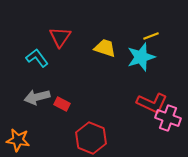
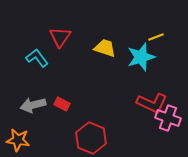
yellow line: moved 5 px right, 1 px down
gray arrow: moved 4 px left, 8 px down
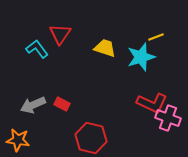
red triangle: moved 3 px up
cyan L-shape: moved 9 px up
gray arrow: rotated 10 degrees counterclockwise
red hexagon: rotated 8 degrees counterclockwise
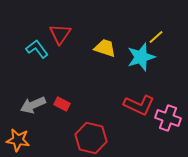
yellow line: rotated 21 degrees counterclockwise
red L-shape: moved 13 px left, 2 px down
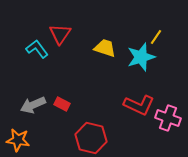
yellow line: rotated 14 degrees counterclockwise
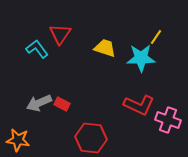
cyan star: moved 1 px down; rotated 16 degrees clockwise
gray arrow: moved 6 px right, 2 px up
pink cross: moved 2 px down
red hexagon: rotated 8 degrees counterclockwise
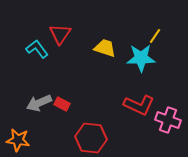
yellow line: moved 1 px left, 1 px up
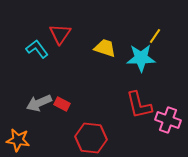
red L-shape: rotated 52 degrees clockwise
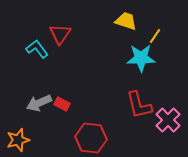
yellow trapezoid: moved 21 px right, 27 px up
pink cross: rotated 25 degrees clockwise
orange star: rotated 25 degrees counterclockwise
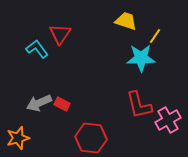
pink cross: rotated 15 degrees clockwise
orange star: moved 2 px up
